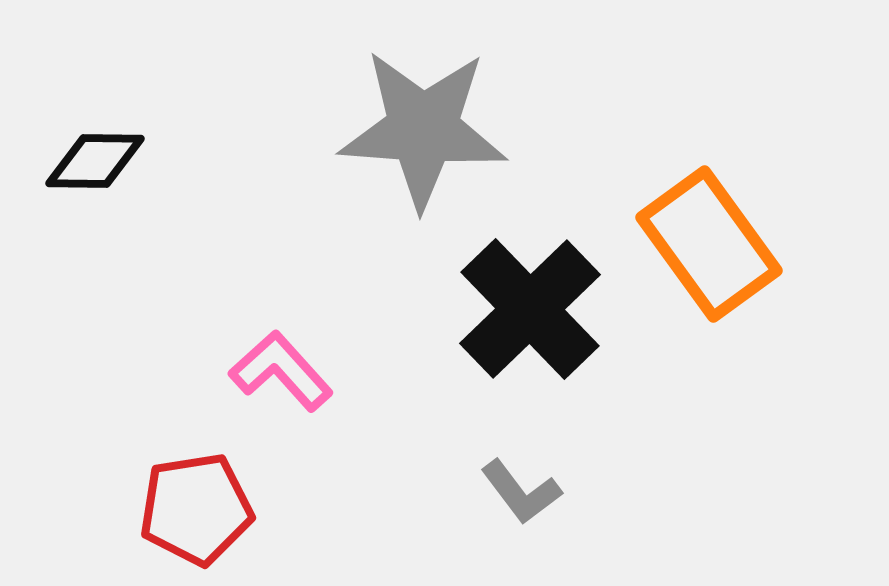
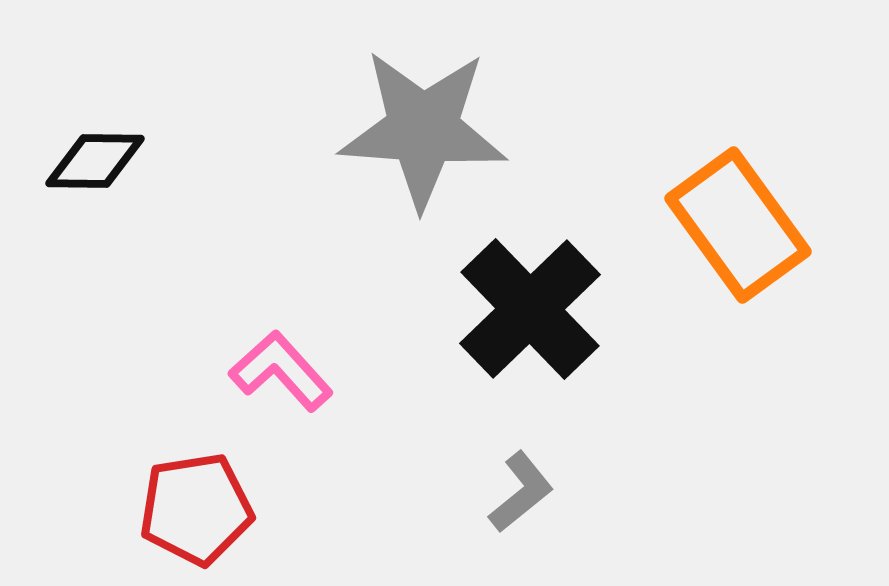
orange rectangle: moved 29 px right, 19 px up
gray L-shape: rotated 92 degrees counterclockwise
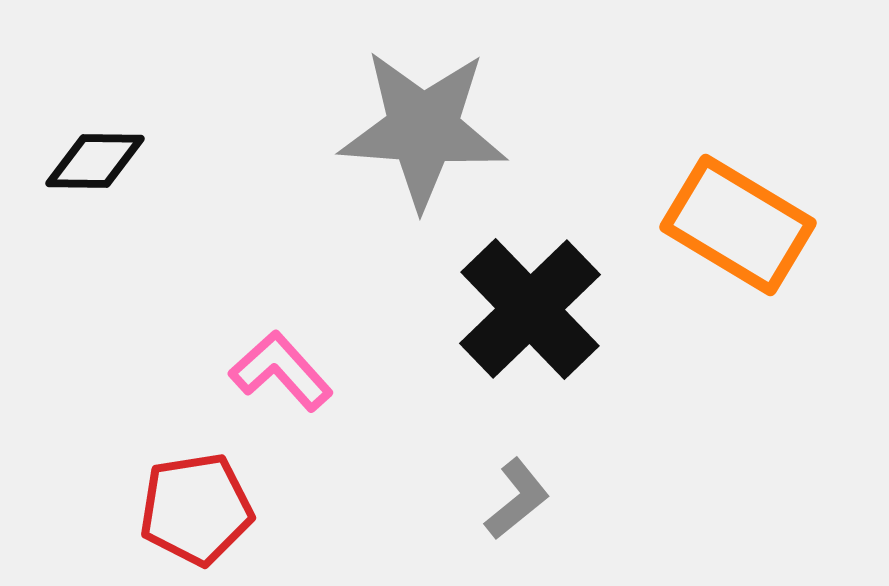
orange rectangle: rotated 23 degrees counterclockwise
gray L-shape: moved 4 px left, 7 px down
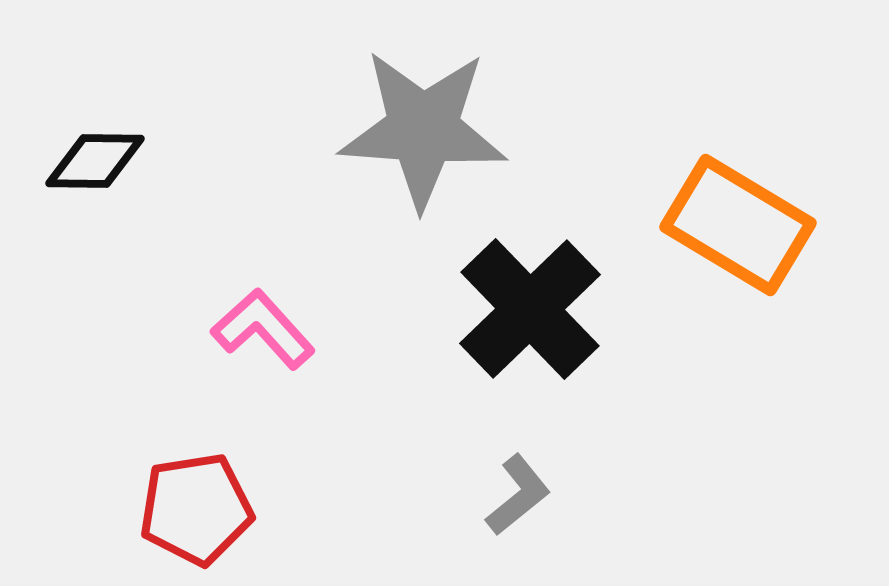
pink L-shape: moved 18 px left, 42 px up
gray L-shape: moved 1 px right, 4 px up
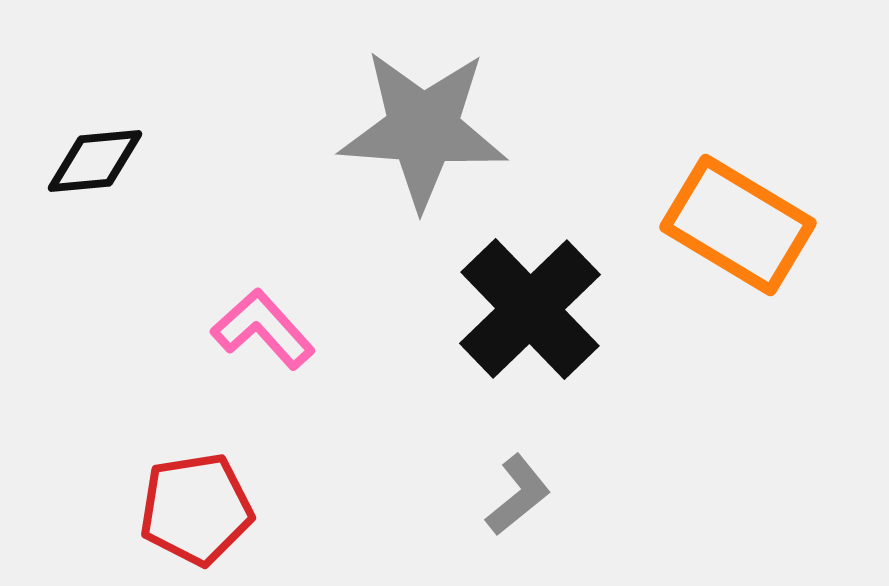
black diamond: rotated 6 degrees counterclockwise
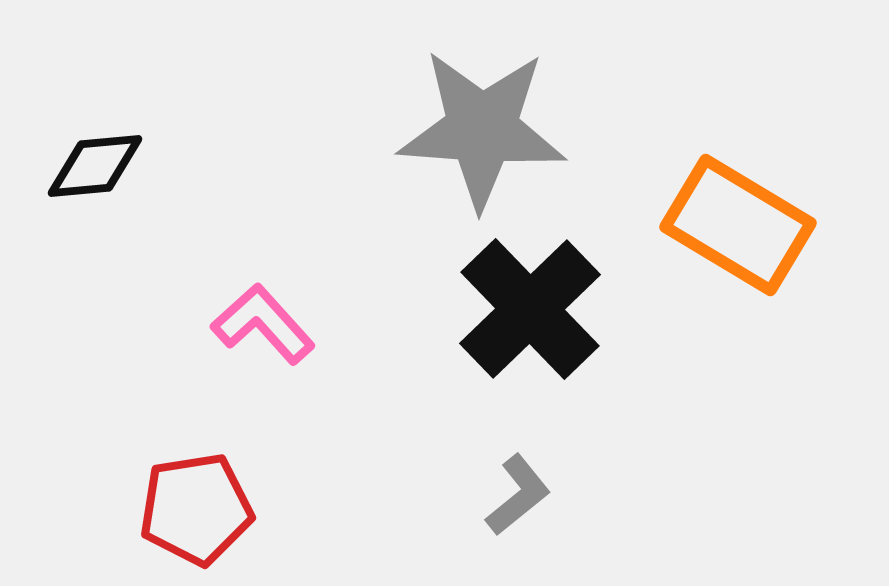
gray star: moved 59 px right
black diamond: moved 5 px down
pink L-shape: moved 5 px up
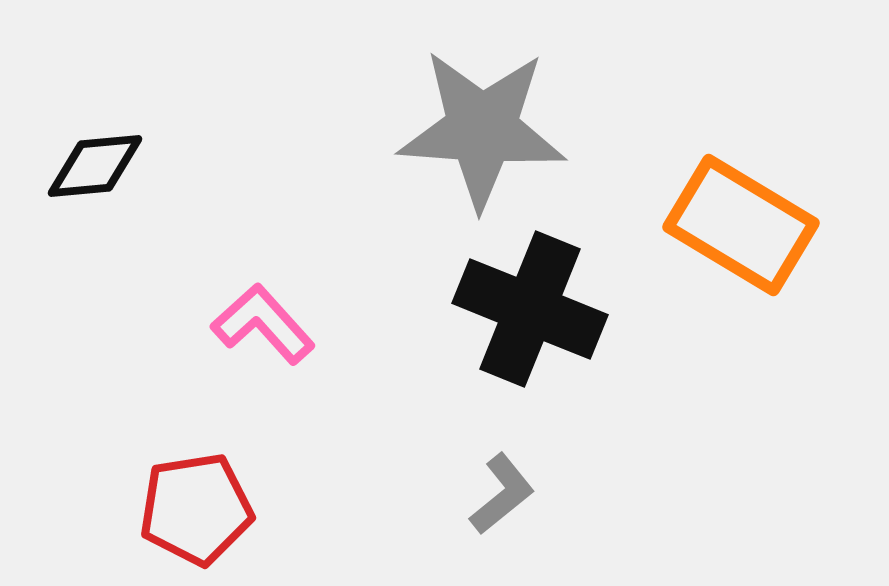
orange rectangle: moved 3 px right
black cross: rotated 24 degrees counterclockwise
gray L-shape: moved 16 px left, 1 px up
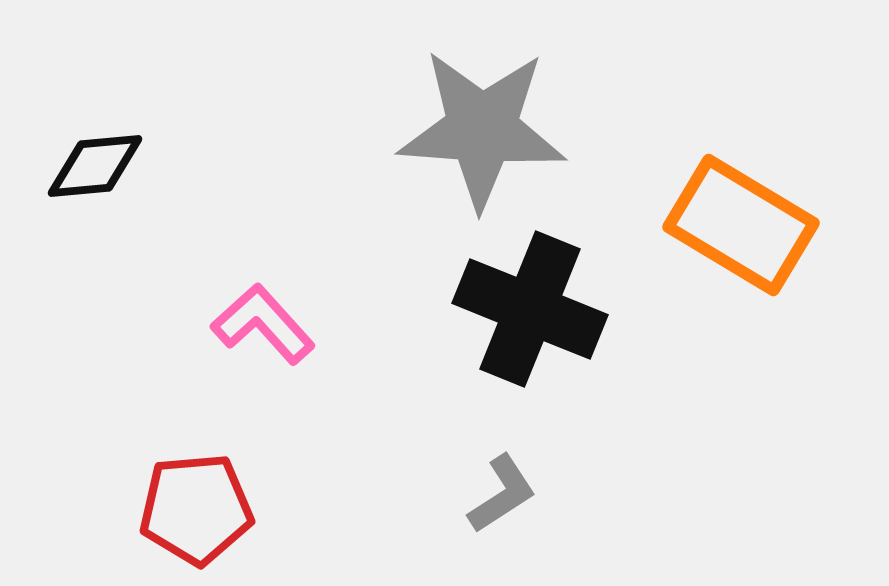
gray L-shape: rotated 6 degrees clockwise
red pentagon: rotated 4 degrees clockwise
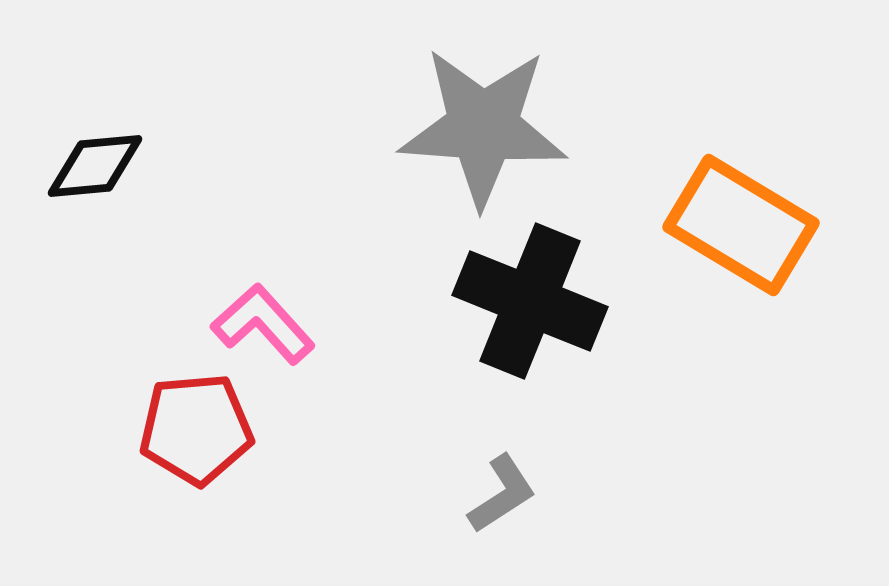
gray star: moved 1 px right, 2 px up
black cross: moved 8 px up
red pentagon: moved 80 px up
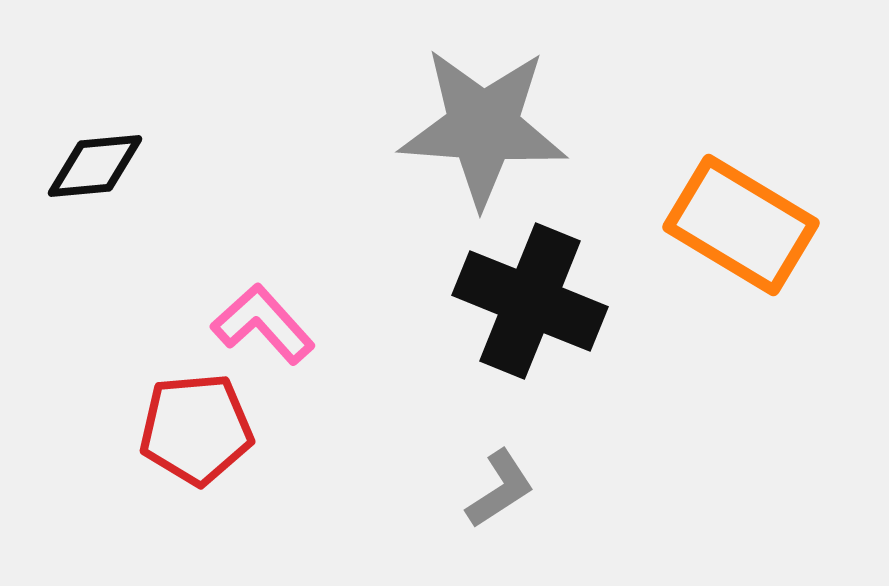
gray L-shape: moved 2 px left, 5 px up
